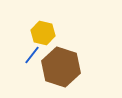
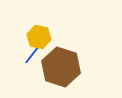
yellow hexagon: moved 4 px left, 4 px down
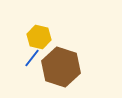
blue line: moved 3 px down
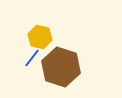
yellow hexagon: moved 1 px right
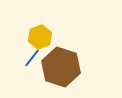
yellow hexagon: rotated 25 degrees clockwise
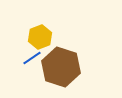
blue line: rotated 18 degrees clockwise
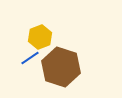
blue line: moved 2 px left
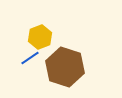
brown hexagon: moved 4 px right
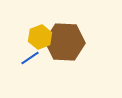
brown hexagon: moved 25 px up; rotated 15 degrees counterclockwise
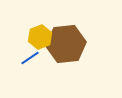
brown hexagon: moved 1 px right, 2 px down; rotated 9 degrees counterclockwise
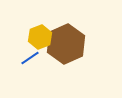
brown hexagon: rotated 18 degrees counterclockwise
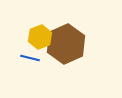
blue line: rotated 48 degrees clockwise
